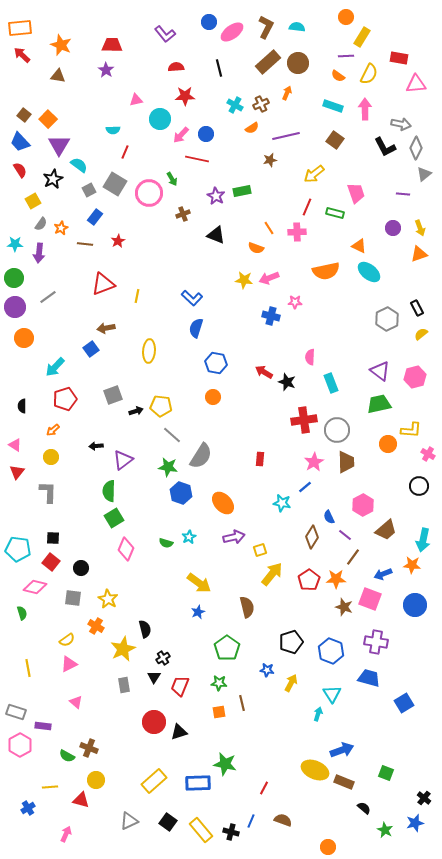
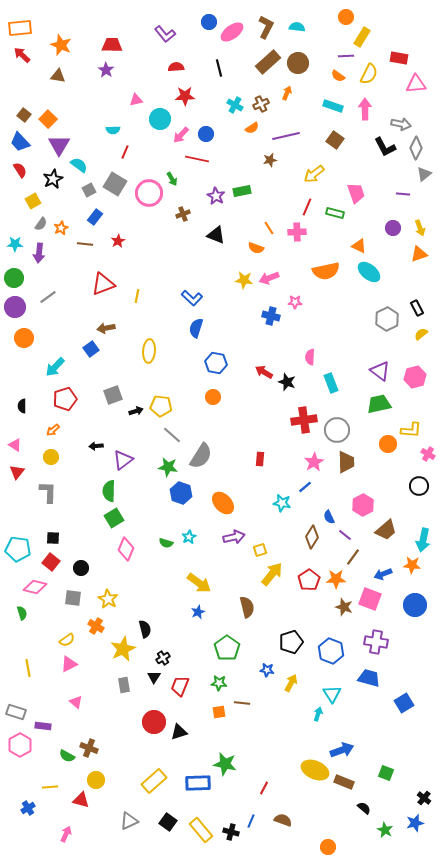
brown line at (242, 703): rotated 70 degrees counterclockwise
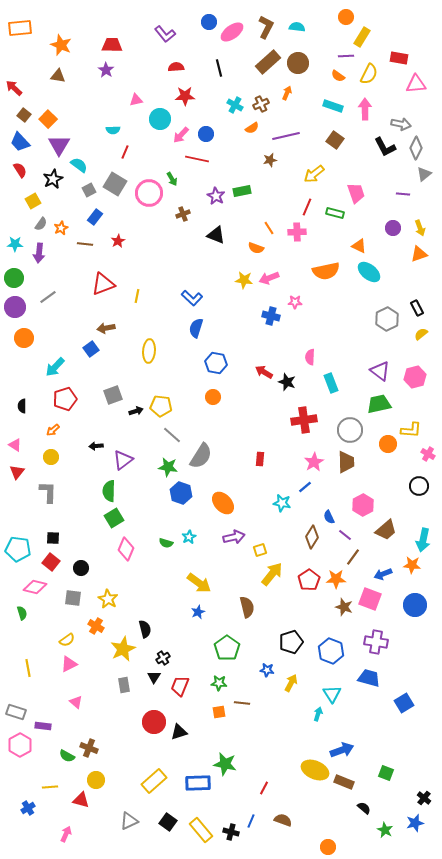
red arrow at (22, 55): moved 8 px left, 33 px down
gray circle at (337, 430): moved 13 px right
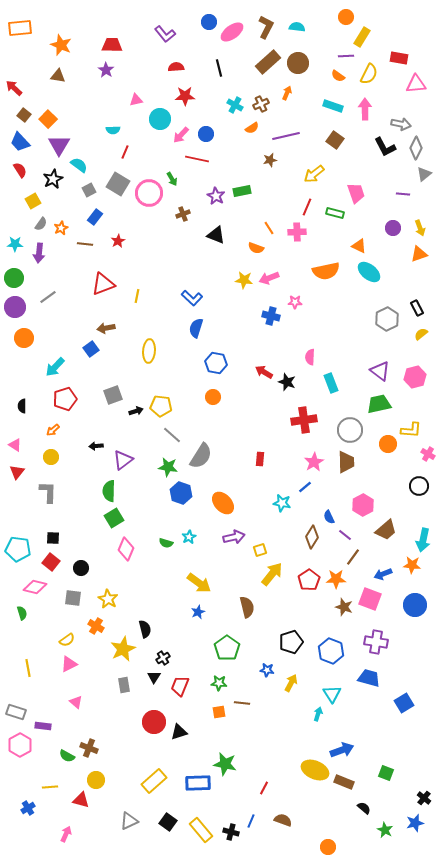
gray square at (115, 184): moved 3 px right
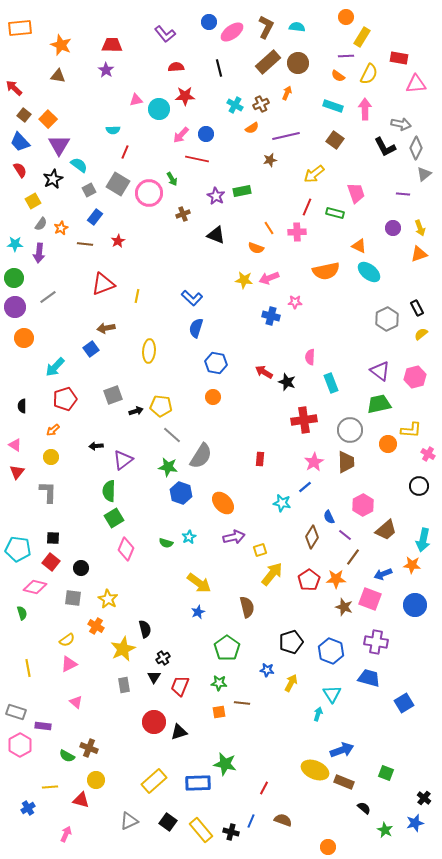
cyan circle at (160, 119): moved 1 px left, 10 px up
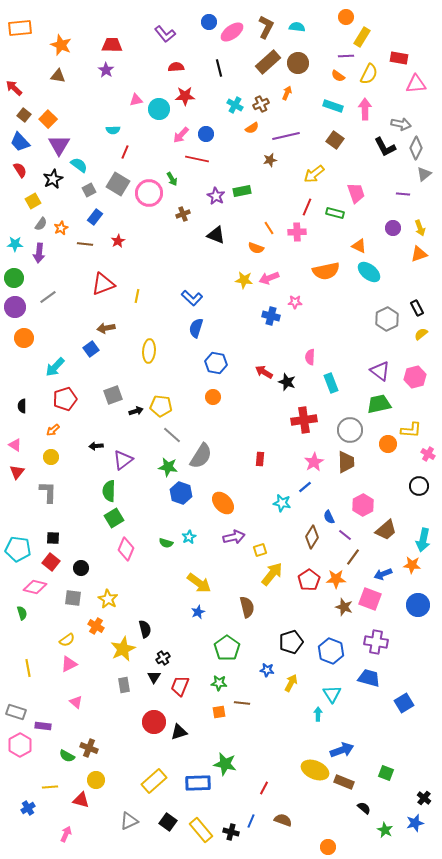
blue circle at (415, 605): moved 3 px right
cyan arrow at (318, 714): rotated 16 degrees counterclockwise
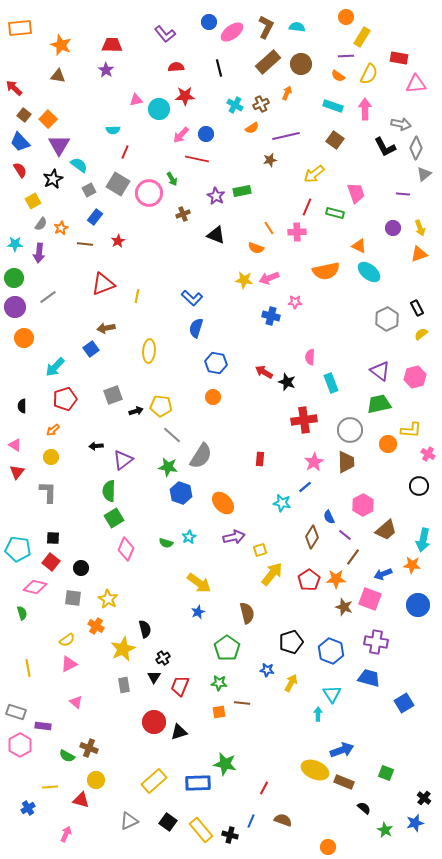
brown circle at (298, 63): moved 3 px right, 1 px down
brown semicircle at (247, 607): moved 6 px down
black cross at (231, 832): moved 1 px left, 3 px down
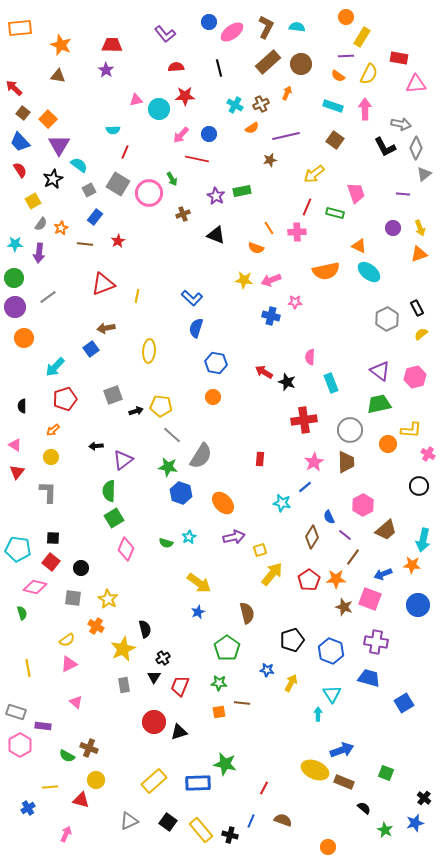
brown square at (24, 115): moved 1 px left, 2 px up
blue circle at (206, 134): moved 3 px right
pink arrow at (269, 278): moved 2 px right, 2 px down
black pentagon at (291, 642): moved 1 px right, 2 px up
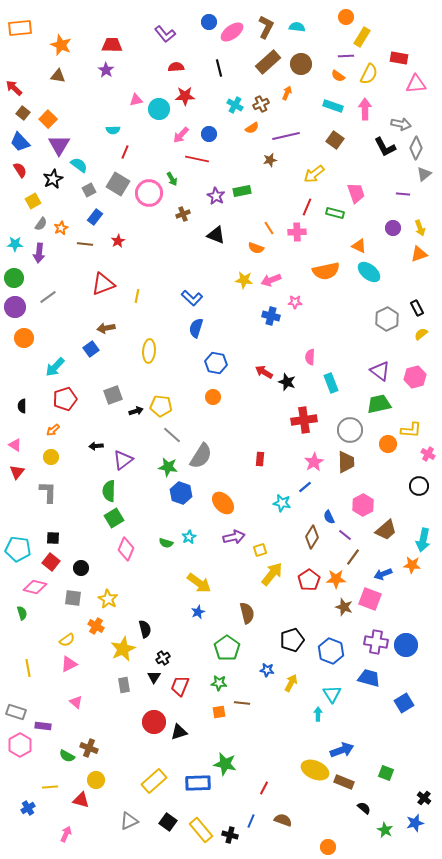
blue circle at (418, 605): moved 12 px left, 40 px down
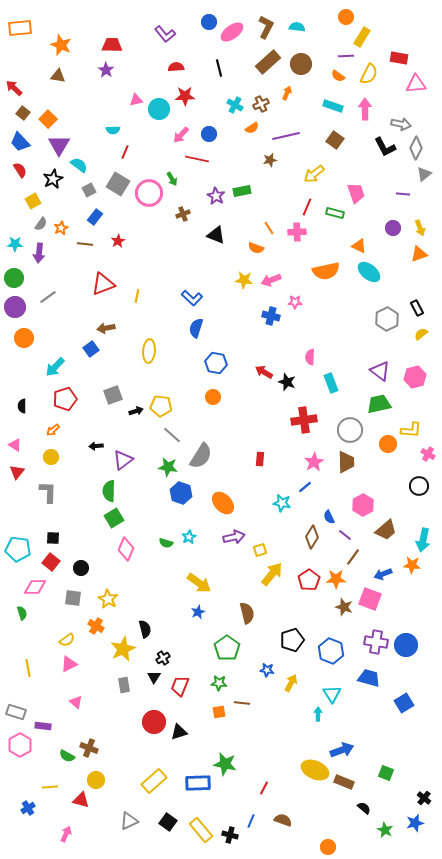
pink diamond at (35, 587): rotated 15 degrees counterclockwise
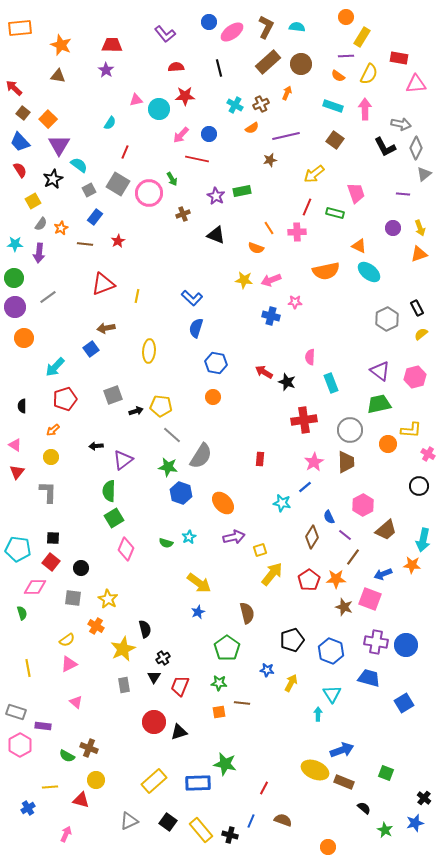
cyan semicircle at (113, 130): moved 3 px left, 7 px up; rotated 56 degrees counterclockwise
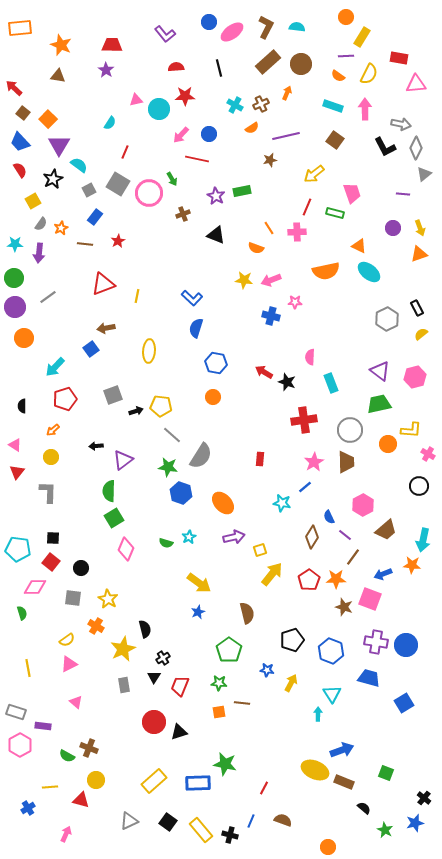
pink trapezoid at (356, 193): moved 4 px left
green pentagon at (227, 648): moved 2 px right, 2 px down
